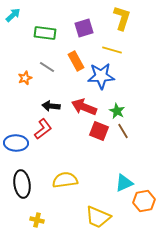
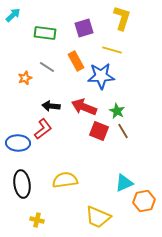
blue ellipse: moved 2 px right
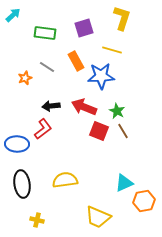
black arrow: rotated 12 degrees counterclockwise
blue ellipse: moved 1 px left, 1 px down
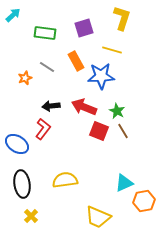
red L-shape: rotated 15 degrees counterclockwise
blue ellipse: rotated 30 degrees clockwise
yellow cross: moved 6 px left, 4 px up; rotated 32 degrees clockwise
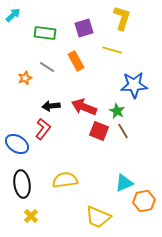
blue star: moved 33 px right, 9 px down
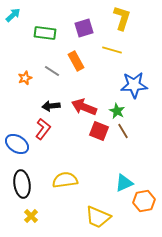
gray line: moved 5 px right, 4 px down
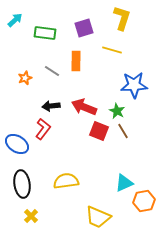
cyan arrow: moved 2 px right, 5 px down
orange rectangle: rotated 30 degrees clockwise
yellow semicircle: moved 1 px right, 1 px down
